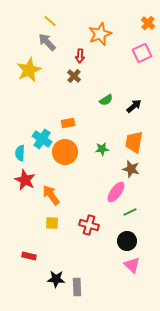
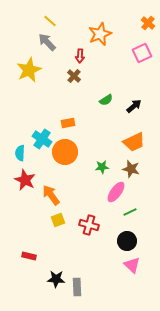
orange trapezoid: rotated 125 degrees counterclockwise
green star: moved 18 px down
yellow square: moved 6 px right, 3 px up; rotated 24 degrees counterclockwise
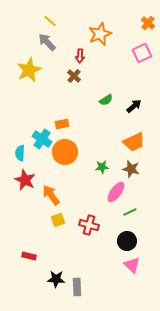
orange rectangle: moved 6 px left, 1 px down
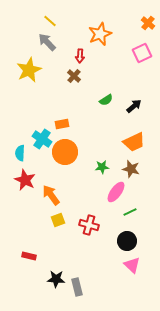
gray rectangle: rotated 12 degrees counterclockwise
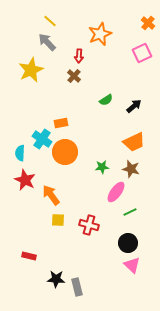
red arrow: moved 1 px left
yellow star: moved 2 px right
orange rectangle: moved 1 px left, 1 px up
yellow square: rotated 24 degrees clockwise
black circle: moved 1 px right, 2 px down
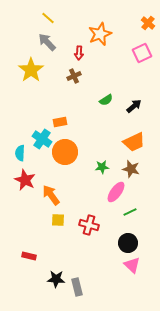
yellow line: moved 2 px left, 3 px up
red arrow: moved 3 px up
yellow star: rotated 10 degrees counterclockwise
brown cross: rotated 24 degrees clockwise
orange rectangle: moved 1 px left, 1 px up
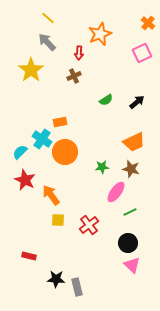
black arrow: moved 3 px right, 4 px up
cyan semicircle: moved 1 px up; rotated 42 degrees clockwise
red cross: rotated 36 degrees clockwise
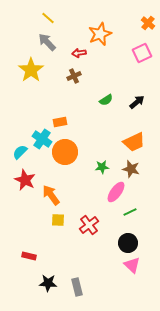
red arrow: rotated 80 degrees clockwise
black star: moved 8 px left, 4 px down
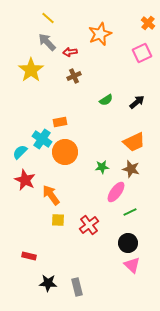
red arrow: moved 9 px left, 1 px up
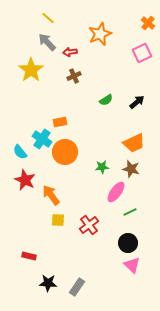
orange trapezoid: moved 1 px down
cyan semicircle: rotated 84 degrees counterclockwise
gray rectangle: rotated 48 degrees clockwise
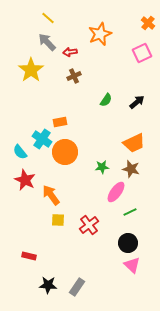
green semicircle: rotated 24 degrees counterclockwise
black star: moved 2 px down
